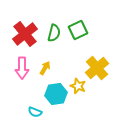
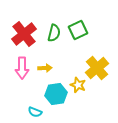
red cross: moved 1 px left
yellow arrow: rotated 56 degrees clockwise
yellow star: moved 1 px up
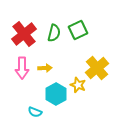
cyan hexagon: rotated 20 degrees counterclockwise
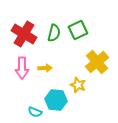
red cross: rotated 20 degrees counterclockwise
yellow cross: moved 6 px up
cyan hexagon: moved 6 px down; rotated 25 degrees counterclockwise
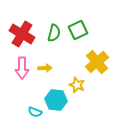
red cross: moved 2 px left
yellow star: moved 1 px left
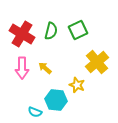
green semicircle: moved 3 px left, 2 px up
yellow arrow: rotated 136 degrees counterclockwise
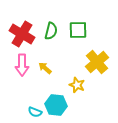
green square: rotated 24 degrees clockwise
pink arrow: moved 3 px up
cyan hexagon: moved 5 px down
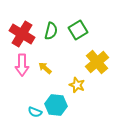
green square: rotated 30 degrees counterclockwise
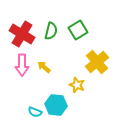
yellow arrow: moved 1 px left, 1 px up
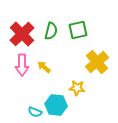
green square: rotated 18 degrees clockwise
red cross: rotated 15 degrees clockwise
yellow star: moved 3 px down; rotated 14 degrees counterclockwise
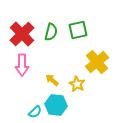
green semicircle: moved 1 px down
yellow arrow: moved 8 px right, 13 px down
yellow star: moved 4 px up; rotated 21 degrees clockwise
cyan semicircle: rotated 64 degrees counterclockwise
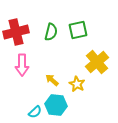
red cross: moved 6 px left, 2 px up; rotated 30 degrees clockwise
